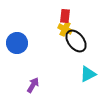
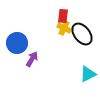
red rectangle: moved 2 px left
yellow cross: moved 1 px left, 1 px up
black ellipse: moved 6 px right, 7 px up
purple arrow: moved 1 px left, 26 px up
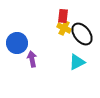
purple arrow: rotated 42 degrees counterclockwise
cyan triangle: moved 11 px left, 12 px up
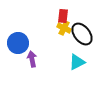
blue circle: moved 1 px right
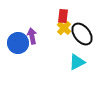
yellow cross: rotated 16 degrees clockwise
purple arrow: moved 23 px up
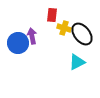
red rectangle: moved 11 px left, 1 px up
yellow cross: rotated 24 degrees counterclockwise
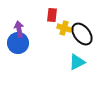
purple arrow: moved 13 px left, 7 px up
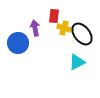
red rectangle: moved 2 px right, 1 px down
purple arrow: moved 16 px right, 1 px up
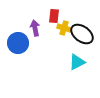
black ellipse: rotated 15 degrees counterclockwise
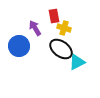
red rectangle: rotated 16 degrees counterclockwise
purple arrow: rotated 21 degrees counterclockwise
black ellipse: moved 21 px left, 15 px down
blue circle: moved 1 px right, 3 px down
